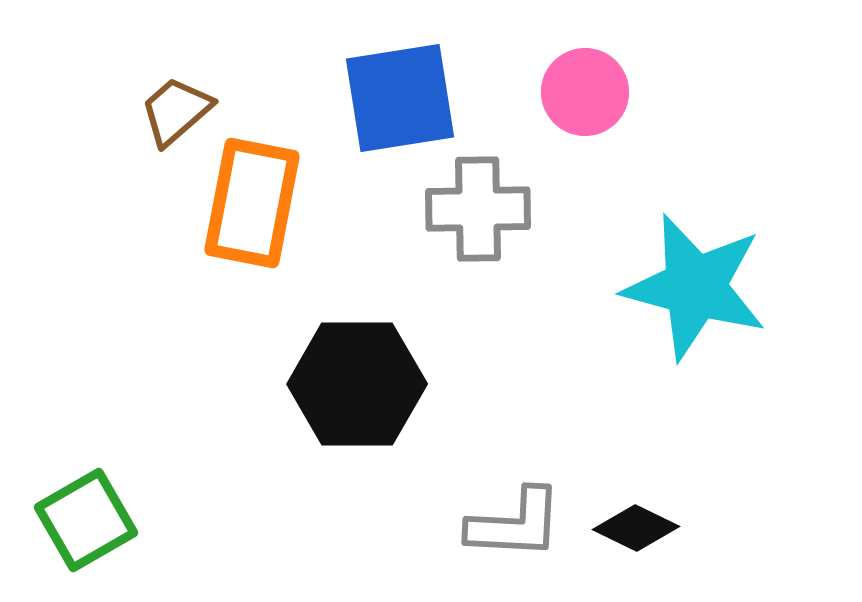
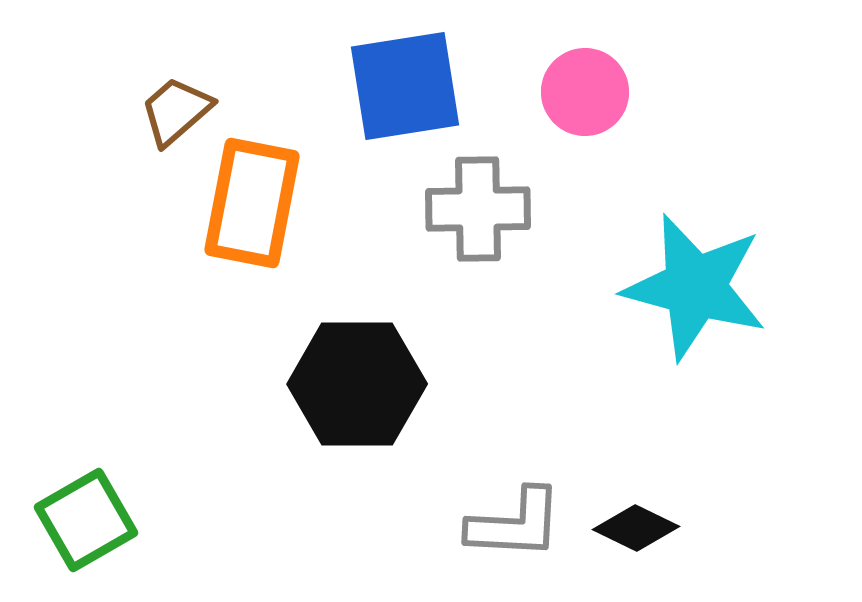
blue square: moved 5 px right, 12 px up
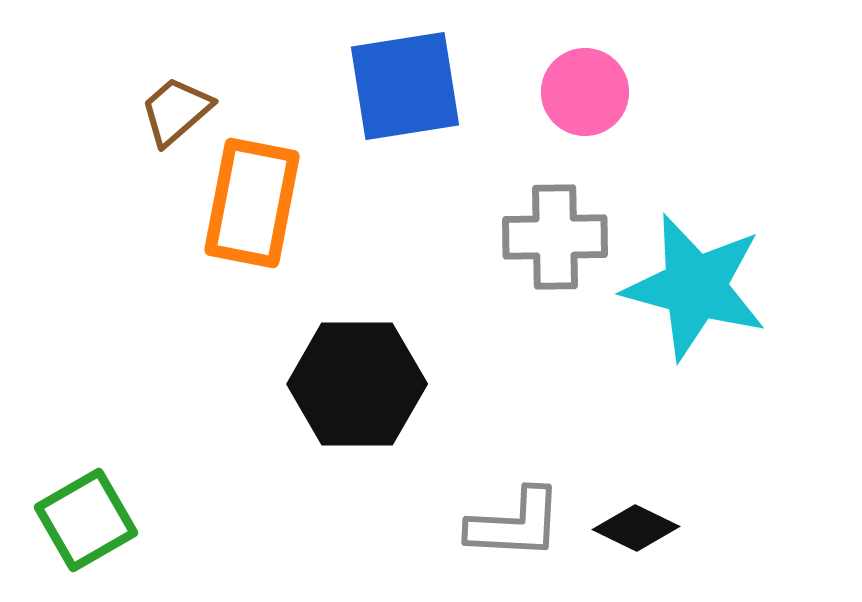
gray cross: moved 77 px right, 28 px down
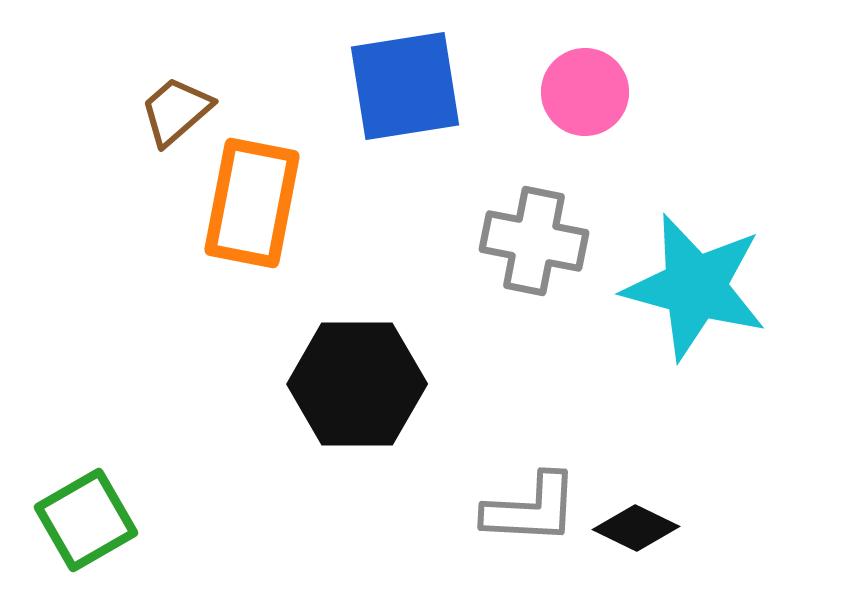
gray cross: moved 21 px left, 4 px down; rotated 12 degrees clockwise
gray L-shape: moved 16 px right, 15 px up
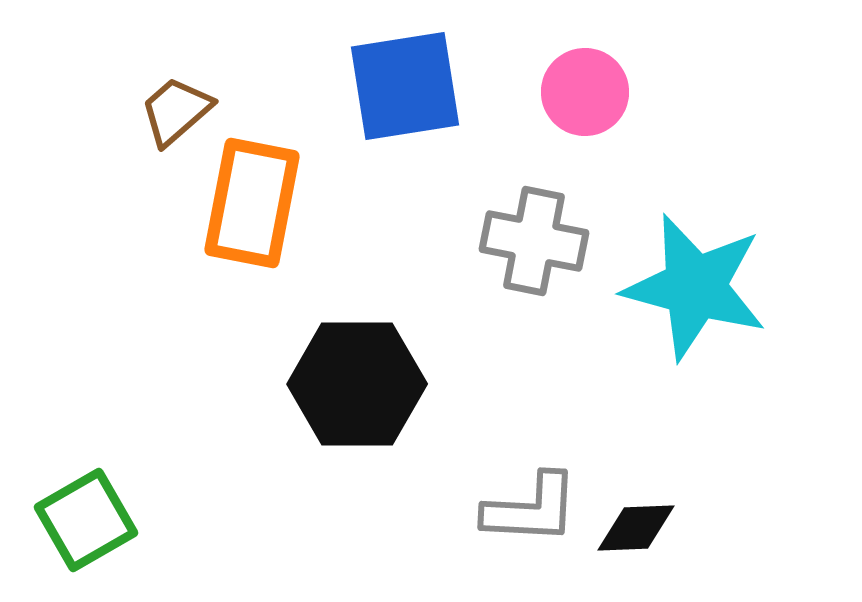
black diamond: rotated 28 degrees counterclockwise
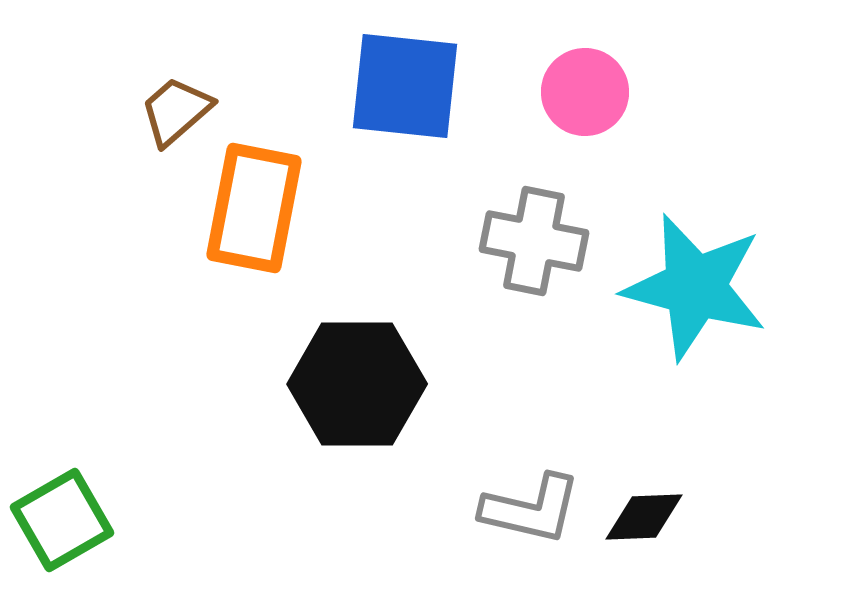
blue square: rotated 15 degrees clockwise
orange rectangle: moved 2 px right, 5 px down
gray L-shape: rotated 10 degrees clockwise
green square: moved 24 px left
black diamond: moved 8 px right, 11 px up
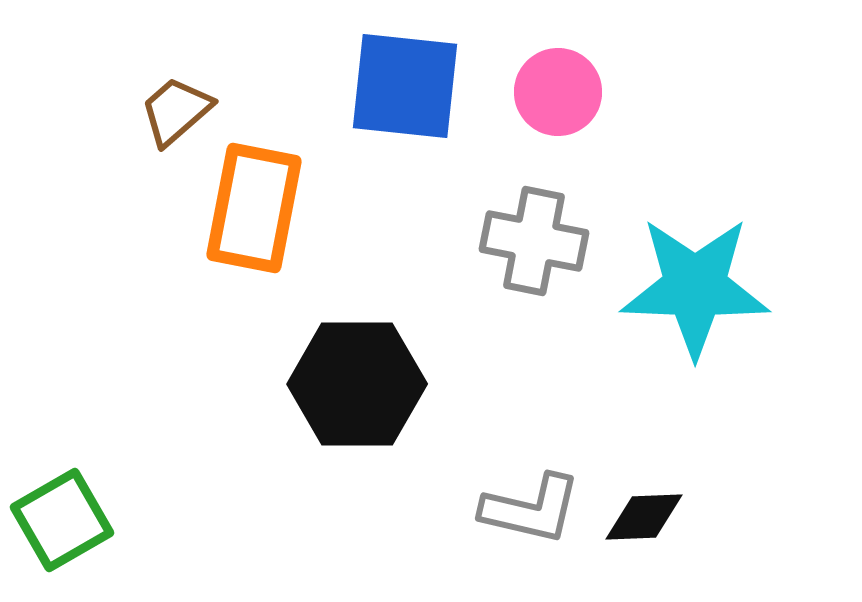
pink circle: moved 27 px left
cyan star: rotated 13 degrees counterclockwise
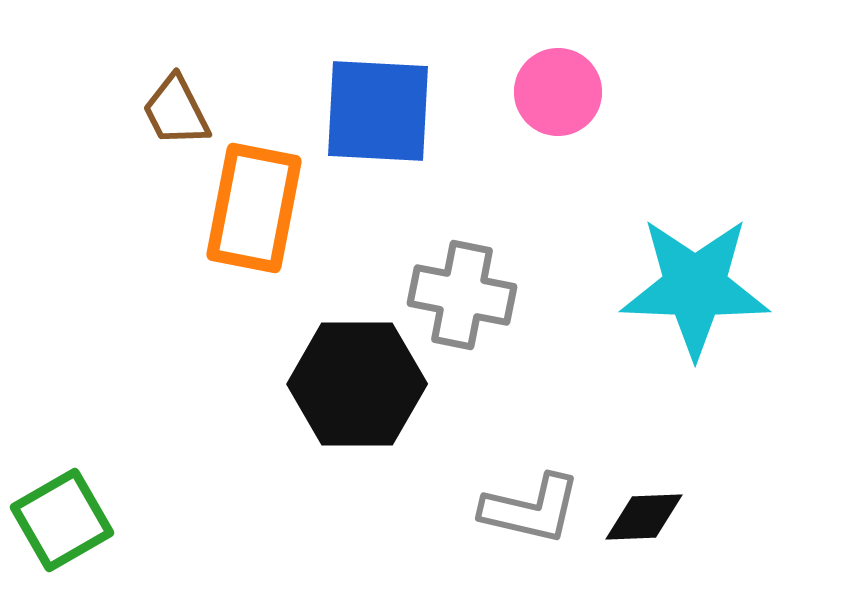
blue square: moved 27 px left, 25 px down; rotated 3 degrees counterclockwise
brown trapezoid: rotated 76 degrees counterclockwise
gray cross: moved 72 px left, 54 px down
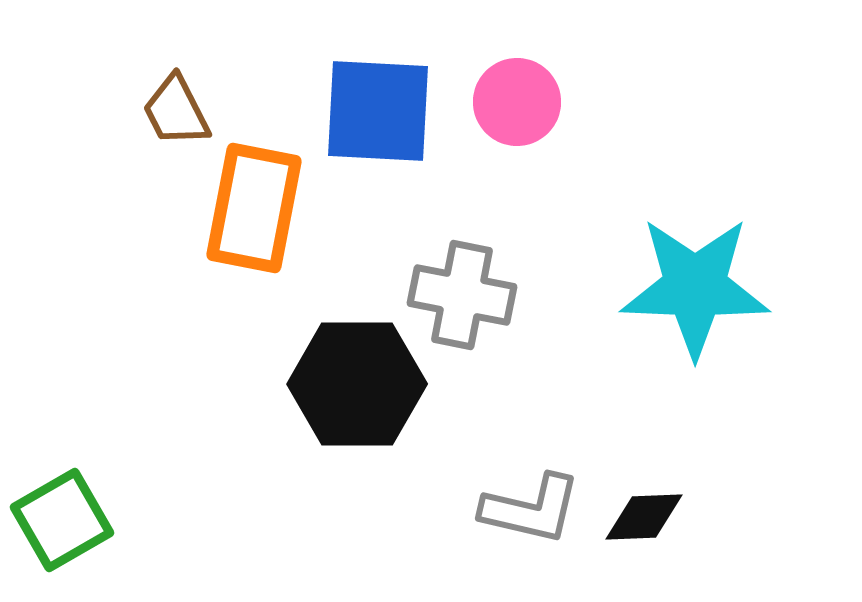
pink circle: moved 41 px left, 10 px down
